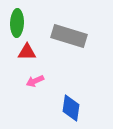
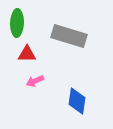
red triangle: moved 2 px down
blue diamond: moved 6 px right, 7 px up
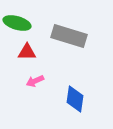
green ellipse: rotated 76 degrees counterclockwise
red triangle: moved 2 px up
blue diamond: moved 2 px left, 2 px up
